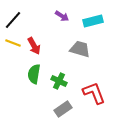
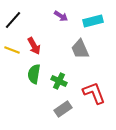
purple arrow: moved 1 px left
yellow line: moved 1 px left, 7 px down
gray trapezoid: rotated 130 degrees counterclockwise
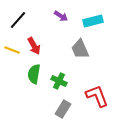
black line: moved 5 px right
red L-shape: moved 3 px right, 3 px down
gray rectangle: rotated 24 degrees counterclockwise
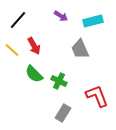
yellow line: rotated 21 degrees clockwise
green semicircle: rotated 54 degrees counterclockwise
gray rectangle: moved 4 px down
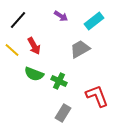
cyan rectangle: moved 1 px right; rotated 24 degrees counterclockwise
gray trapezoid: rotated 85 degrees clockwise
green semicircle: rotated 24 degrees counterclockwise
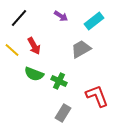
black line: moved 1 px right, 2 px up
gray trapezoid: moved 1 px right
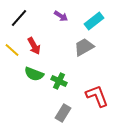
gray trapezoid: moved 3 px right, 2 px up
